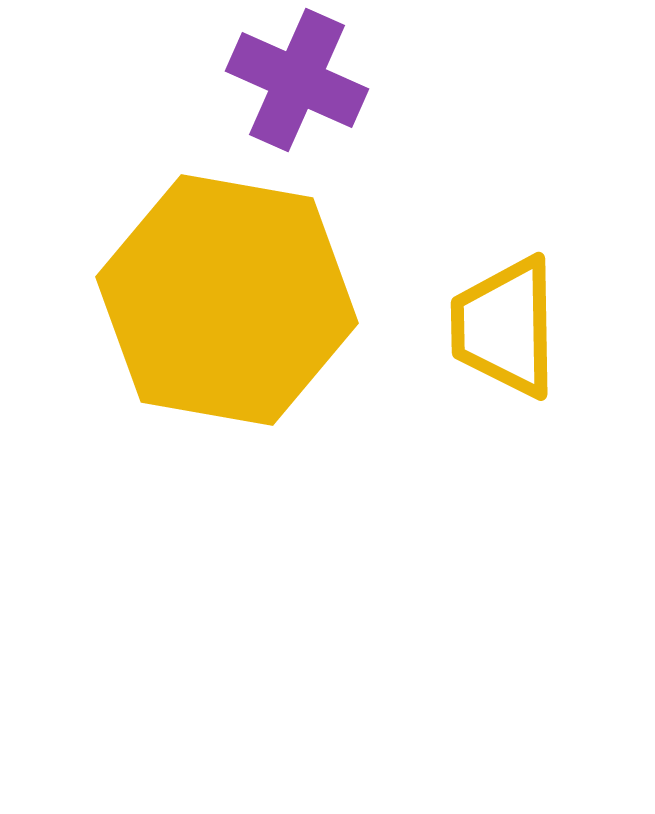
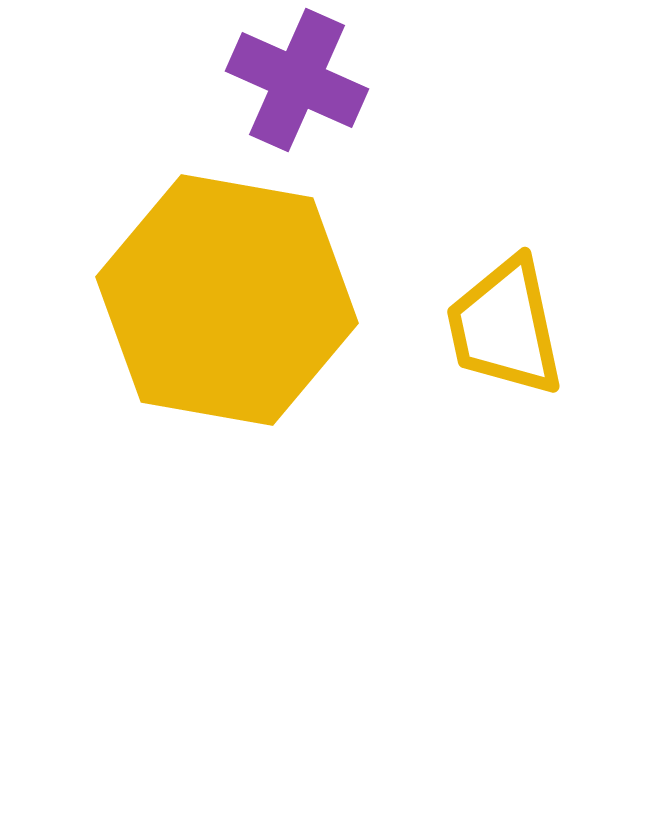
yellow trapezoid: rotated 11 degrees counterclockwise
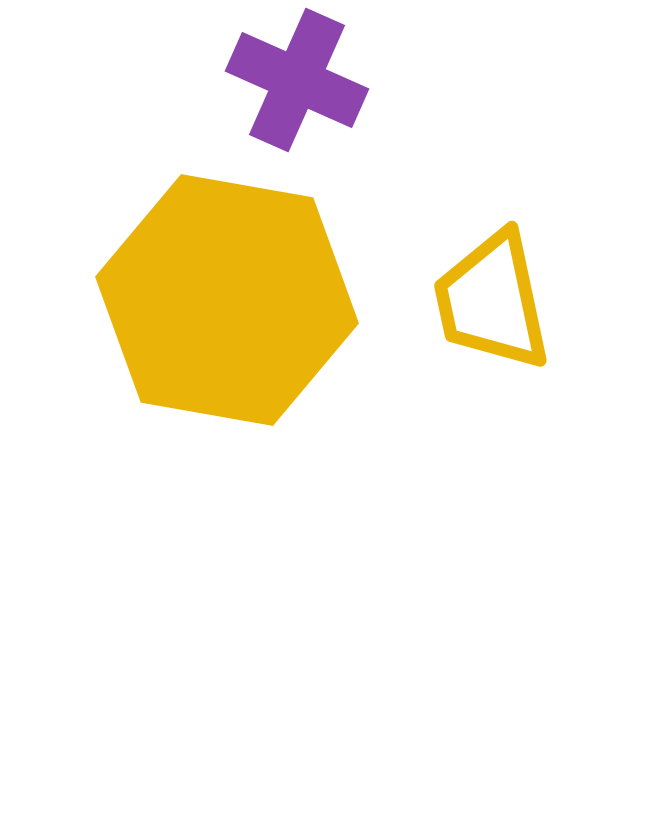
yellow trapezoid: moved 13 px left, 26 px up
